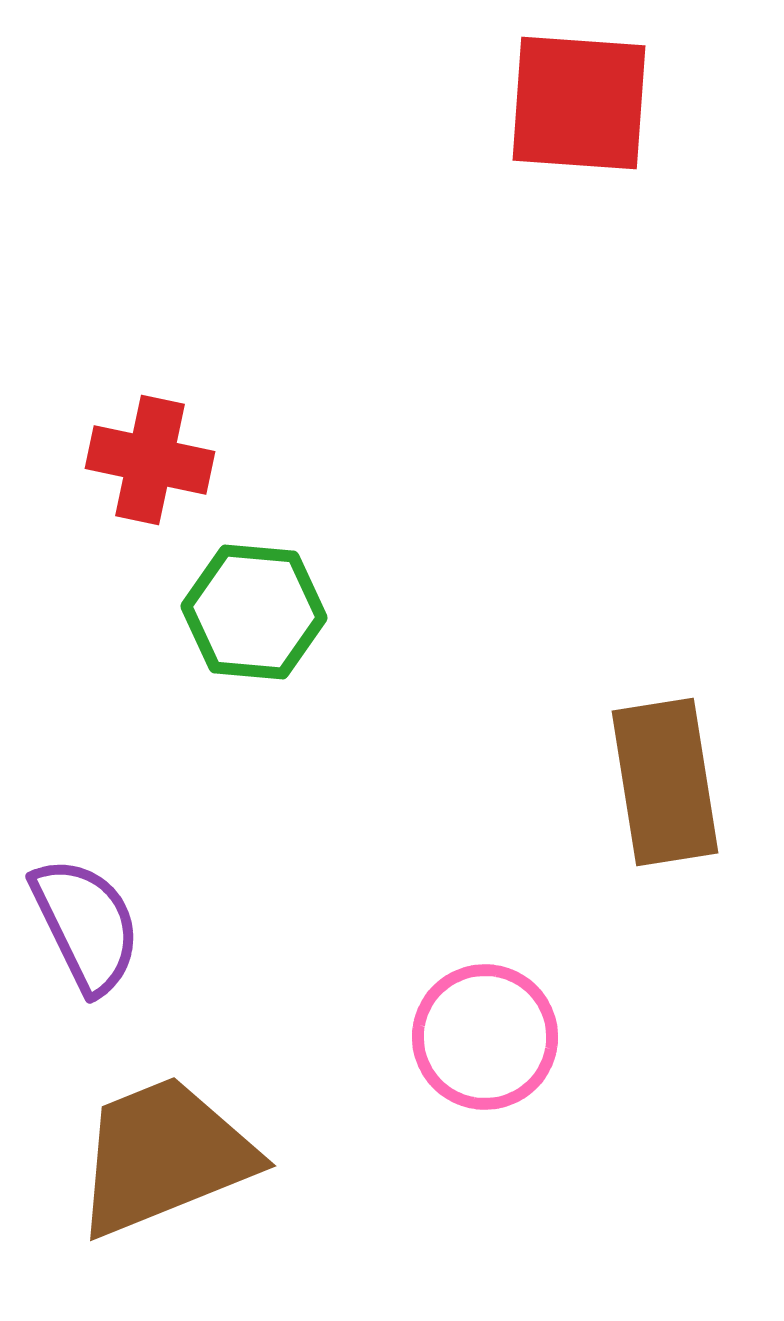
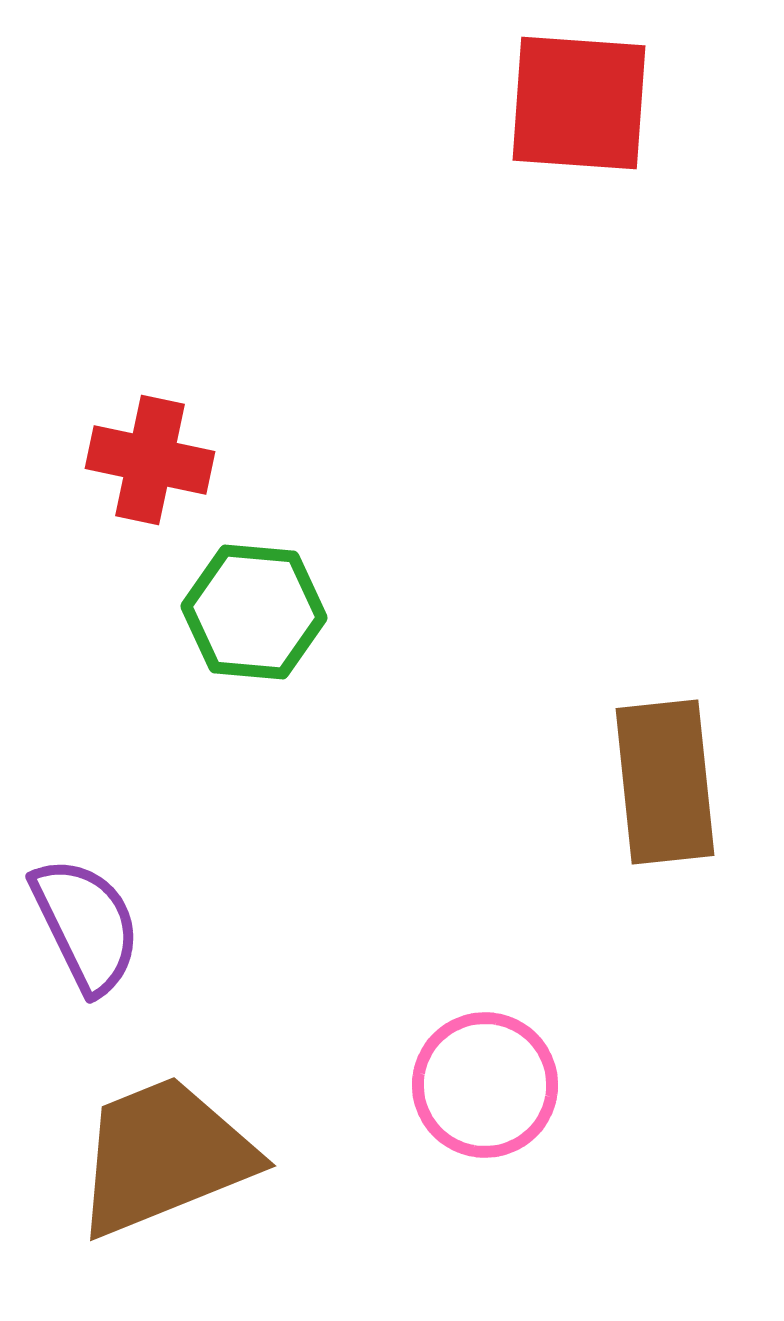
brown rectangle: rotated 3 degrees clockwise
pink circle: moved 48 px down
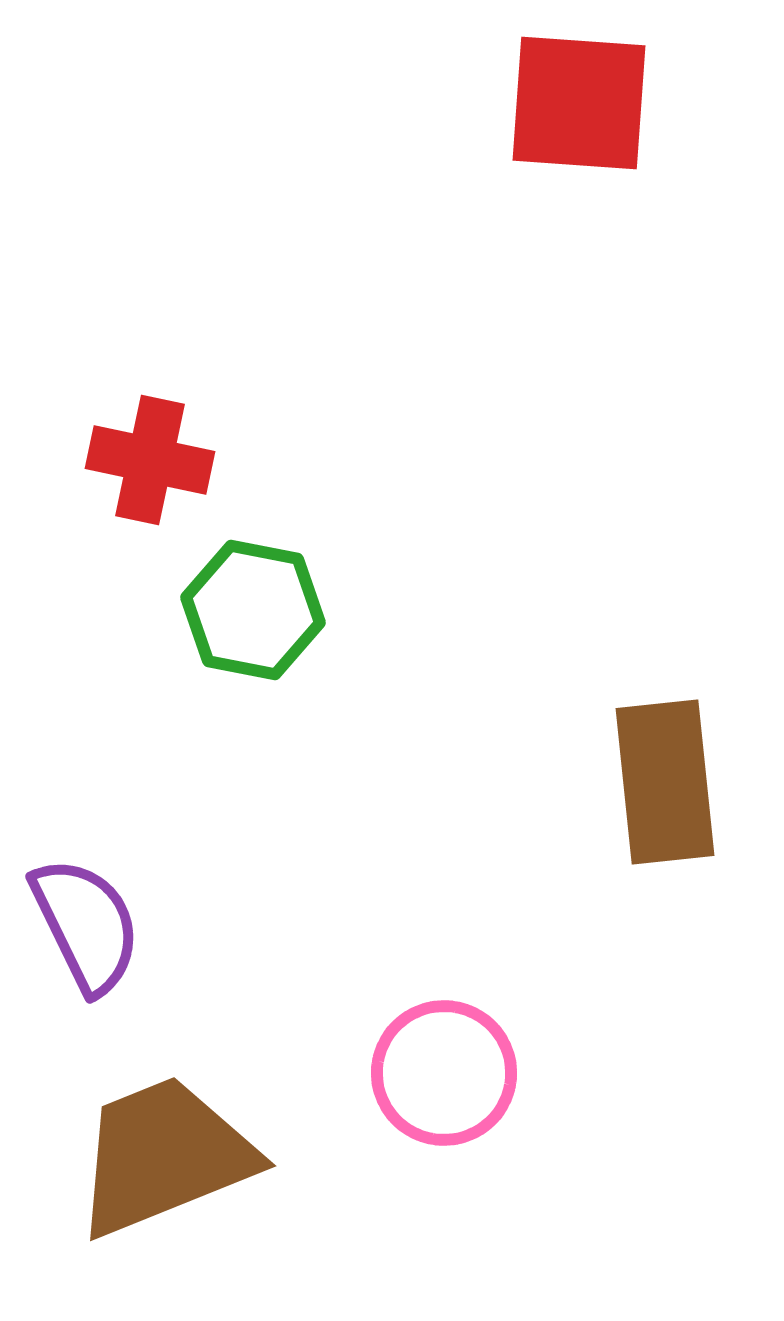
green hexagon: moved 1 px left, 2 px up; rotated 6 degrees clockwise
pink circle: moved 41 px left, 12 px up
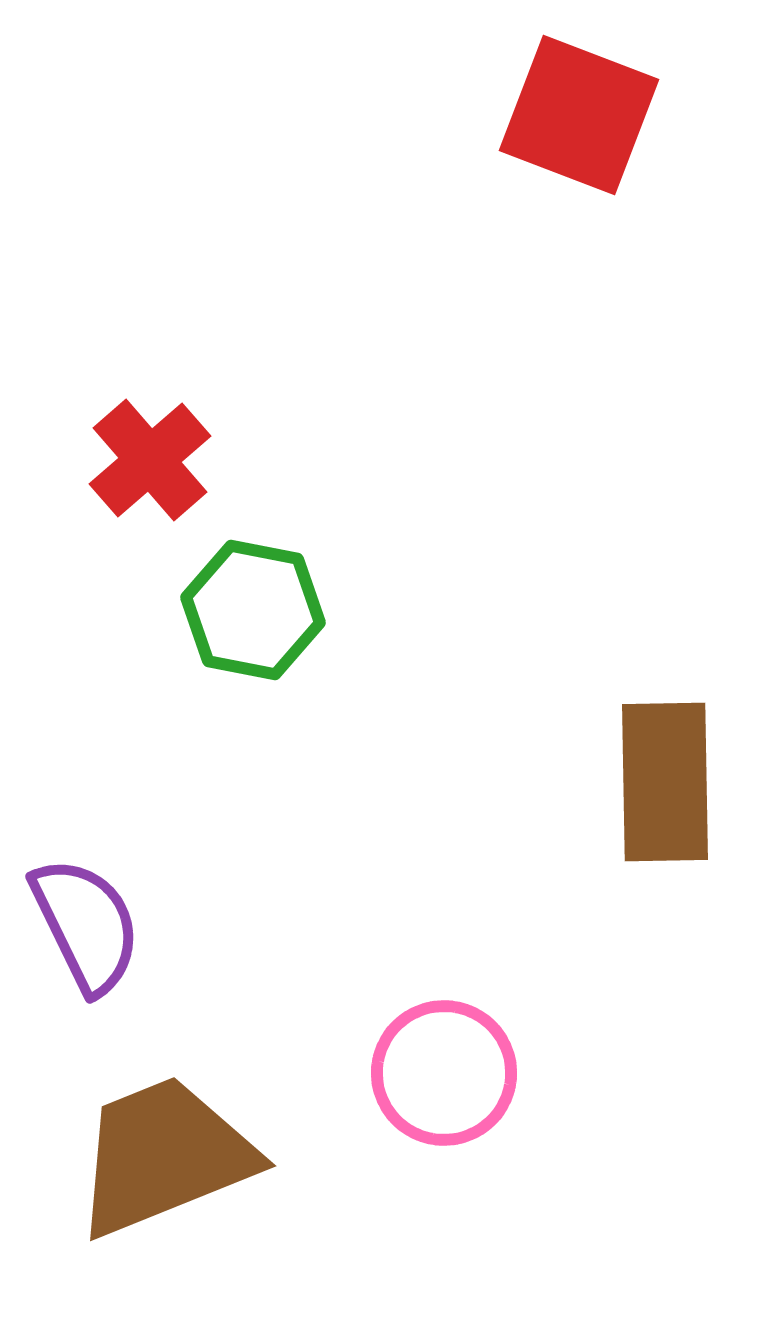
red square: moved 12 px down; rotated 17 degrees clockwise
red cross: rotated 37 degrees clockwise
brown rectangle: rotated 5 degrees clockwise
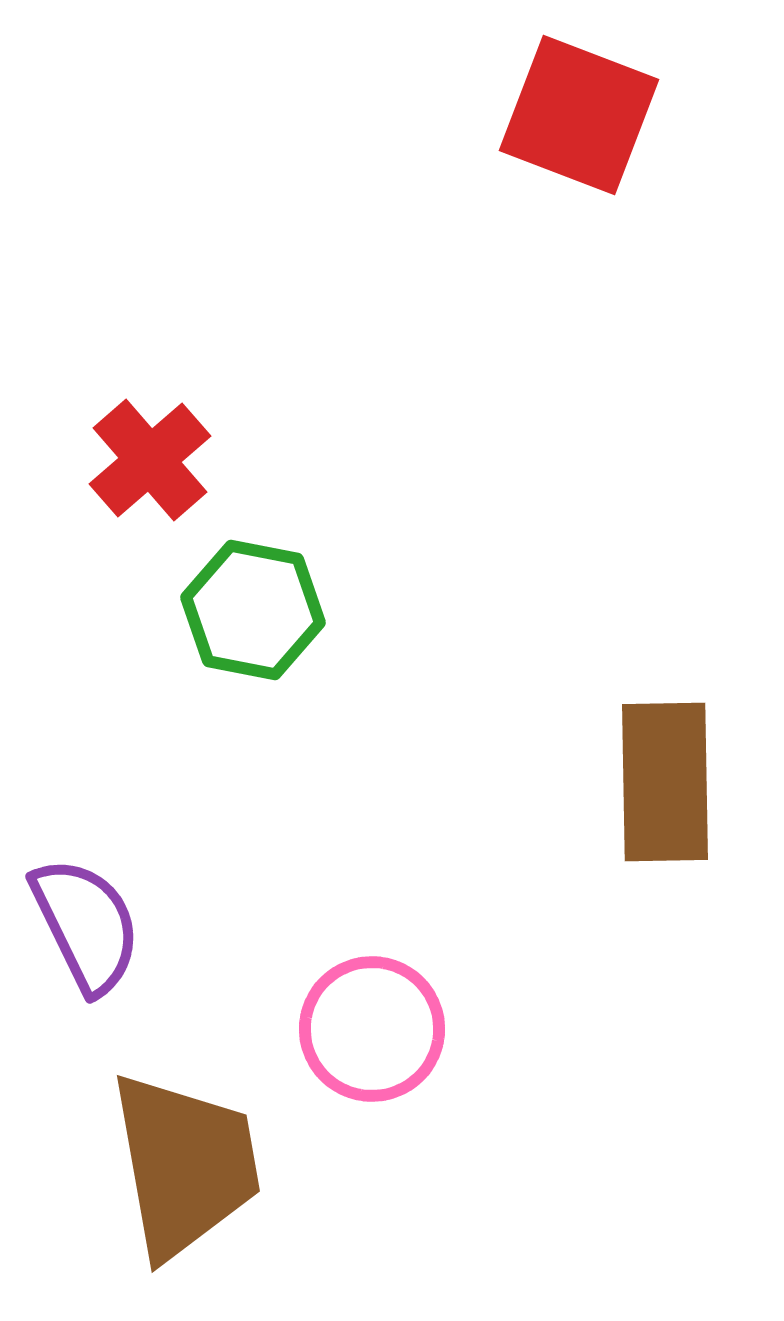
pink circle: moved 72 px left, 44 px up
brown trapezoid: moved 21 px right, 9 px down; rotated 102 degrees clockwise
